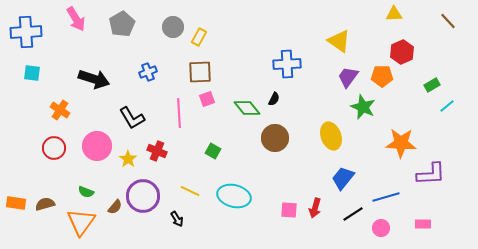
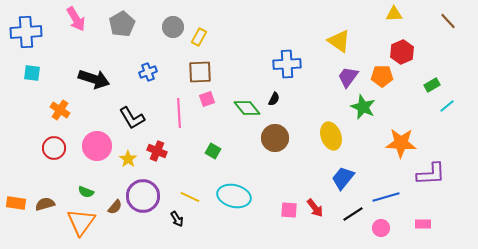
yellow line at (190, 191): moved 6 px down
red arrow at (315, 208): rotated 54 degrees counterclockwise
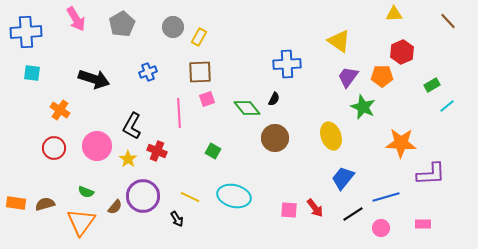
black L-shape at (132, 118): moved 8 px down; rotated 60 degrees clockwise
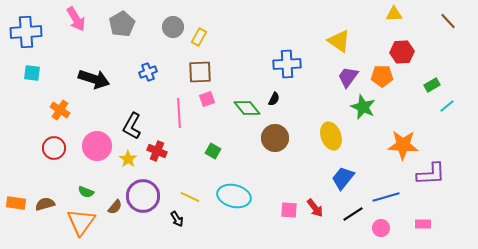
red hexagon at (402, 52): rotated 20 degrees clockwise
orange star at (401, 143): moved 2 px right, 2 px down
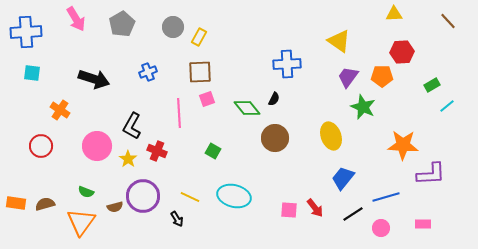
red circle at (54, 148): moved 13 px left, 2 px up
brown semicircle at (115, 207): rotated 35 degrees clockwise
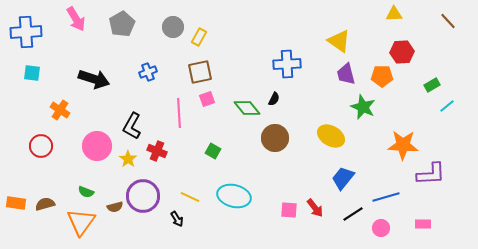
brown square at (200, 72): rotated 10 degrees counterclockwise
purple trapezoid at (348, 77): moved 2 px left, 3 px up; rotated 50 degrees counterclockwise
yellow ellipse at (331, 136): rotated 40 degrees counterclockwise
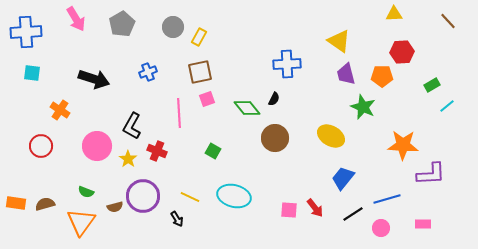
blue line at (386, 197): moved 1 px right, 2 px down
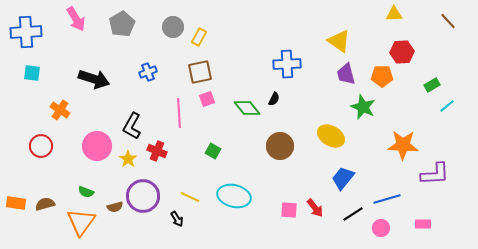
brown circle at (275, 138): moved 5 px right, 8 px down
purple L-shape at (431, 174): moved 4 px right
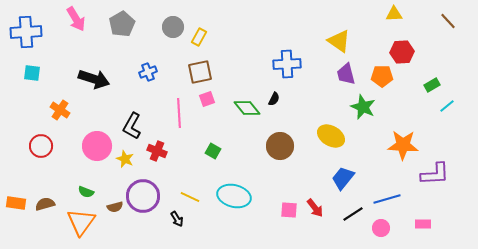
yellow star at (128, 159): moved 3 px left; rotated 12 degrees counterclockwise
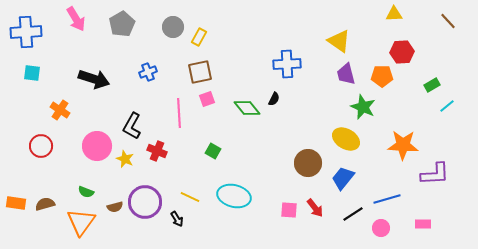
yellow ellipse at (331, 136): moved 15 px right, 3 px down
brown circle at (280, 146): moved 28 px right, 17 px down
purple circle at (143, 196): moved 2 px right, 6 px down
